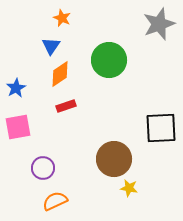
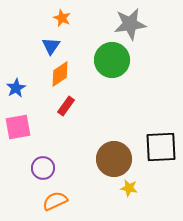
gray star: moved 29 px left; rotated 12 degrees clockwise
green circle: moved 3 px right
red rectangle: rotated 36 degrees counterclockwise
black square: moved 19 px down
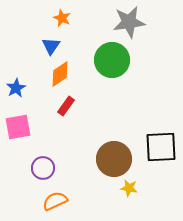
gray star: moved 1 px left, 2 px up
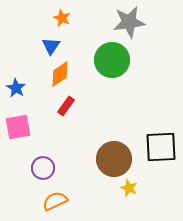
blue star: rotated 12 degrees counterclockwise
yellow star: rotated 12 degrees clockwise
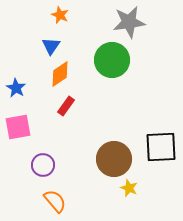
orange star: moved 2 px left, 3 px up
purple circle: moved 3 px up
orange semicircle: rotated 75 degrees clockwise
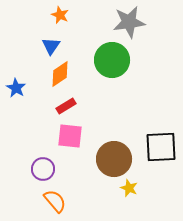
red rectangle: rotated 24 degrees clockwise
pink square: moved 52 px right, 9 px down; rotated 16 degrees clockwise
purple circle: moved 4 px down
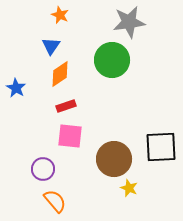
red rectangle: rotated 12 degrees clockwise
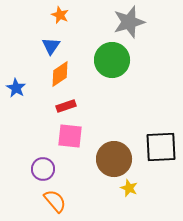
gray star: rotated 8 degrees counterclockwise
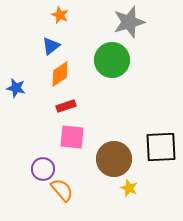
blue triangle: rotated 18 degrees clockwise
blue star: rotated 18 degrees counterclockwise
pink square: moved 2 px right, 1 px down
orange semicircle: moved 7 px right, 11 px up
